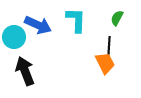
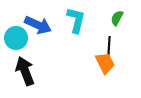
cyan L-shape: rotated 12 degrees clockwise
cyan circle: moved 2 px right, 1 px down
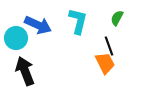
cyan L-shape: moved 2 px right, 1 px down
black line: rotated 24 degrees counterclockwise
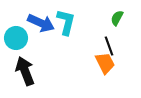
cyan L-shape: moved 12 px left, 1 px down
blue arrow: moved 3 px right, 2 px up
